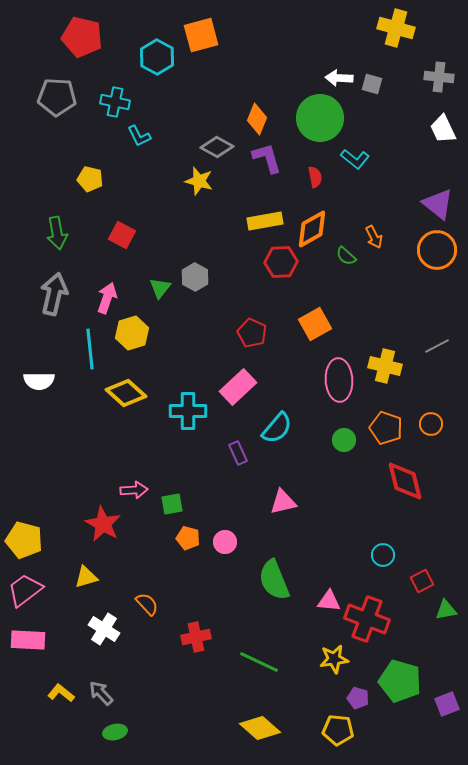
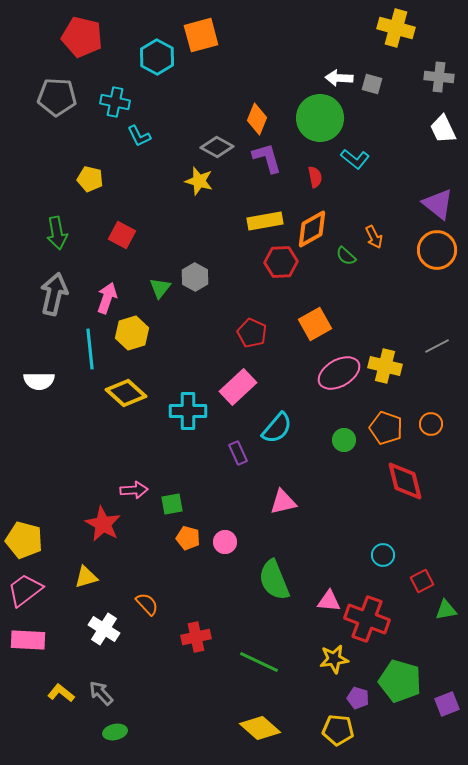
pink ellipse at (339, 380): moved 7 px up; rotated 63 degrees clockwise
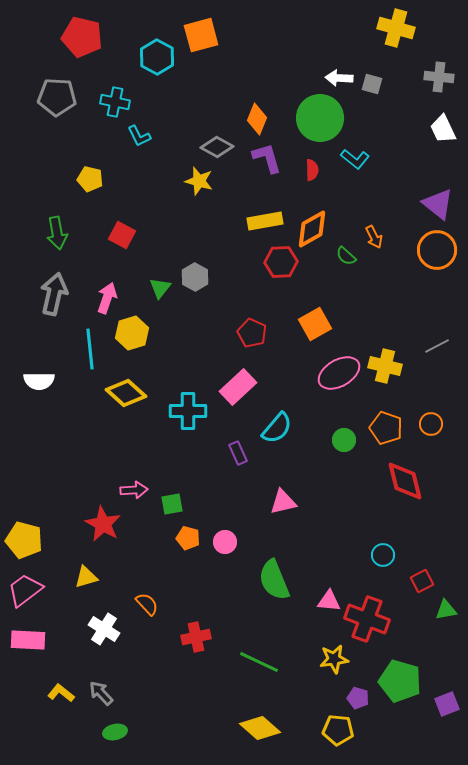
red semicircle at (315, 177): moved 3 px left, 7 px up; rotated 10 degrees clockwise
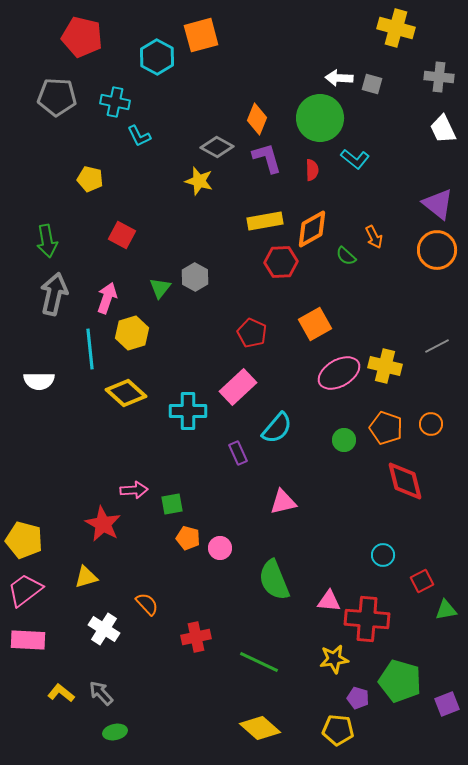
green arrow at (57, 233): moved 10 px left, 8 px down
pink circle at (225, 542): moved 5 px left, 6 px down
red cross at (367, 619): rotated 15 degrees counterclockwise
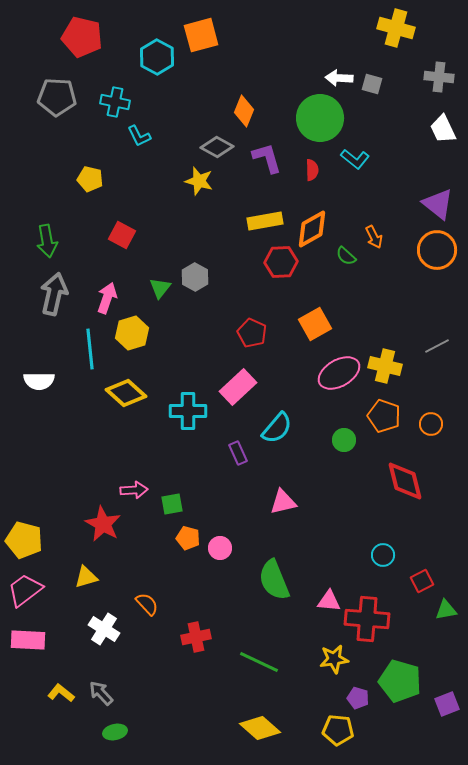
orange diamond at (257, 119): moved 13 px left, 8 px up
orange pentagon at (386, 428): moved 2 px left, 12 px up
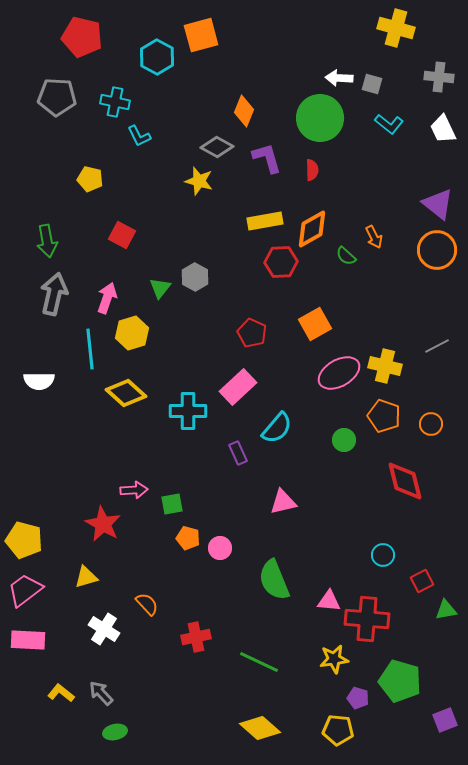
cyan L-shape at (355, 159): moved 34 px right, 35 px up
purple square at (447, 704): moved 2 px left, 16 px down
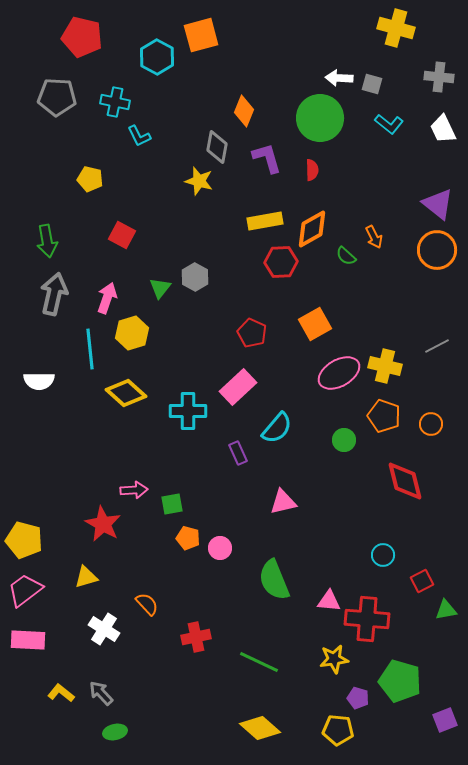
gray diamond at (217, 147): rotated 72 degrees clockwise
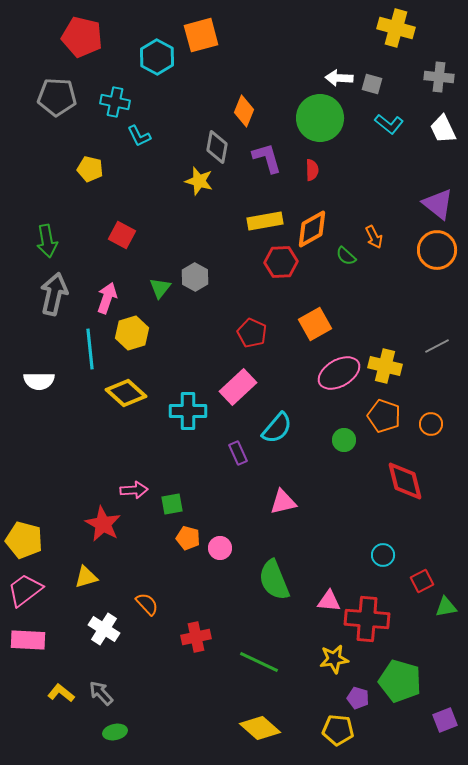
yellow pentagon at (90, 179): moved 10 px up
green triangle at (446, 610): moved 3 px up
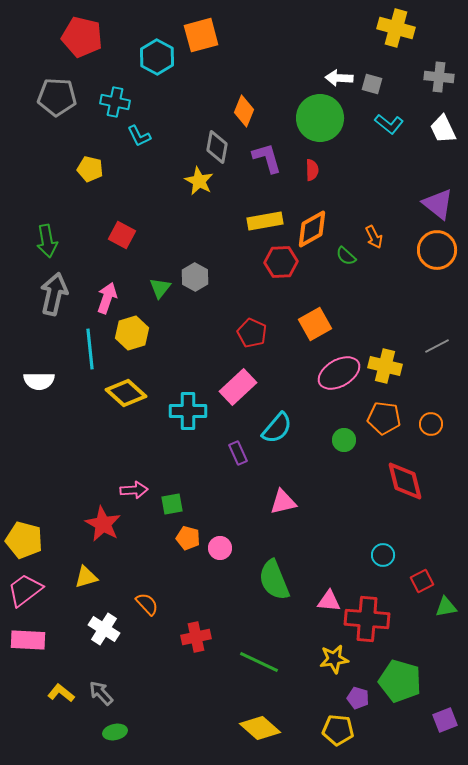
yellow star at (199, 181): rotated 12 degrees clockwise
orange pentagon at (384, 416): moved 2 px down; rotated 12 degrees counterclockwise
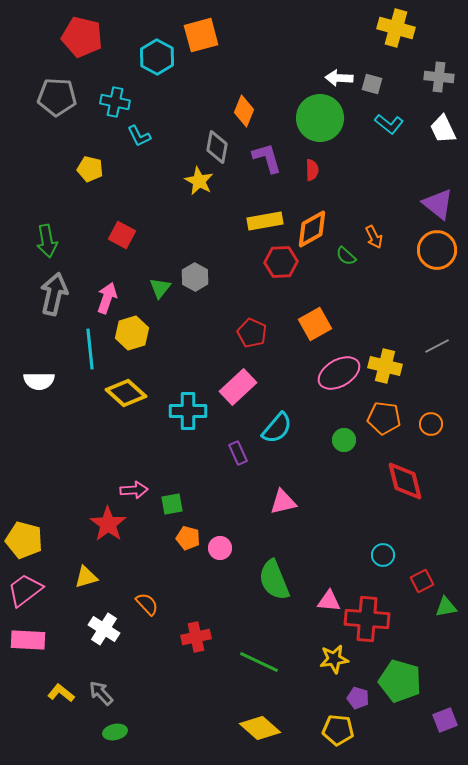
red star at (103, 524): moved 5 px right; rotated 6 degrees clockwise
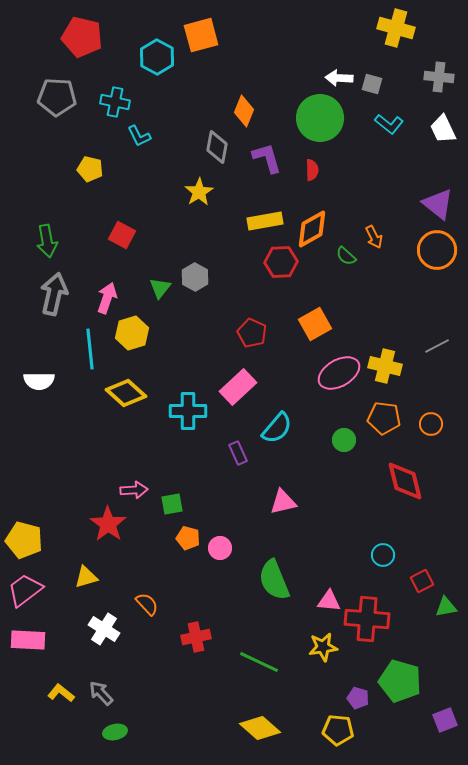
yellow star at (199, 181): moved 11 px down; rotated 12 degrees clockwise
yellow star at (334, 659): moved 11 px left, 12 px up
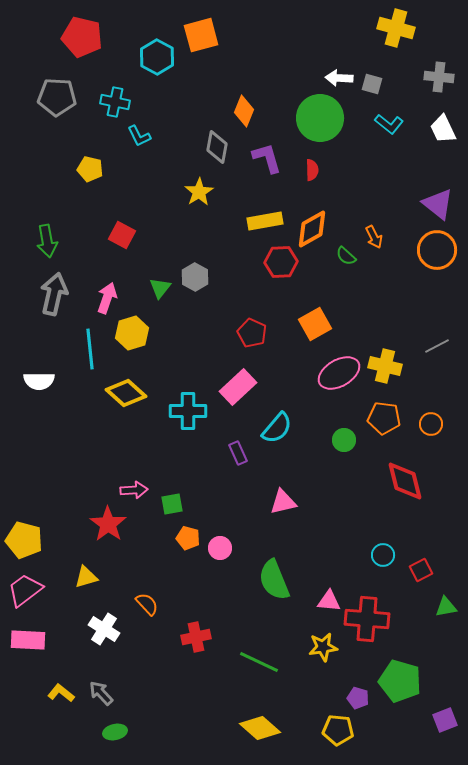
red square at (422, 581): moved 1 px left, 11 px up
